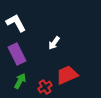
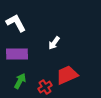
purple rectangle: rotated 65 degrees counterclockwise
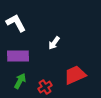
purple rectangle: moved 1 px right, 2 px down
red trapezoid: moved 8 px right
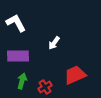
green arrow: moved 2 px right; rotated 14 degrees counterclockwise
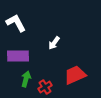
green arrow: moved 4 px right, 2 px up
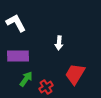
white arrow: moved 5 px right; rotated 32 degrees counterclockwise
red trapezoid: moved 1 px up; rotated 35 degrees counterclockwise
green arrow: rotated 21 degrees clockwise
red cross: moved 1 px right
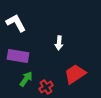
purple rectangle: rotated 10 degrees clockwise
red trapezoid: rotated 25 degrees clockwise
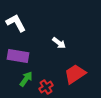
white arrow: rotated 56 degrees counterclockwise
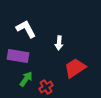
white L-shape: moved 10 px right, 6 px down
white arrow: rotated 56 degrees clockwise
red trapezoid: moved 6 px up
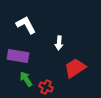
white L-shape: moved 4 px up
green arrow: rotated 70 degrees counterclockwise
red cross: rotated 32 degrees counterclockwise
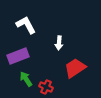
purple rectangle: rotated 30 degrees counterclockwise
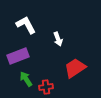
white arrow: moved 1 px left, 4 px up; rotated 24 degrees counterclockwise
red cross: rotated 32 degrees counterclockwise
